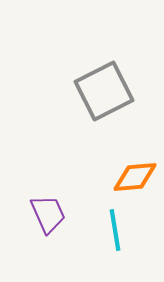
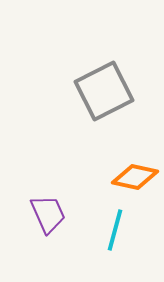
orange diamond: rotated 18 degrees clockwise
cyan line: rotated 24 degrees clockwise
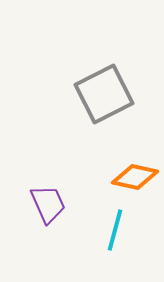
gray square: moved 3 px down
purple trapezoid: moved 10 px up
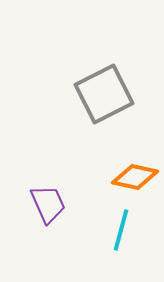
cyan line: moved 6 px right
